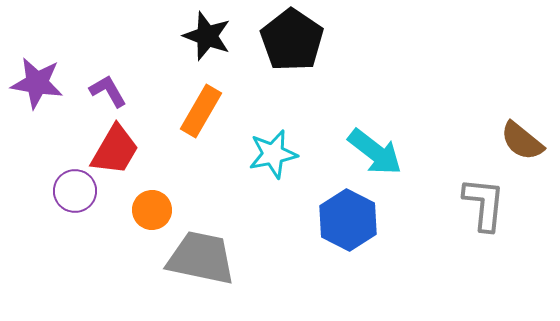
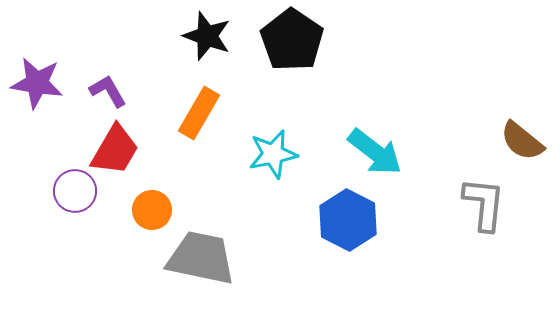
orange rectangle: moved 2 px left, 2 px down
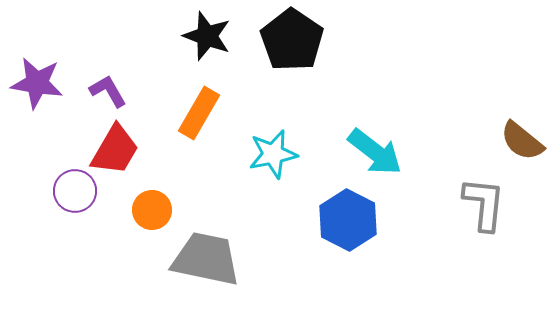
gray trapezoid: moved 5 px right, 1 px down
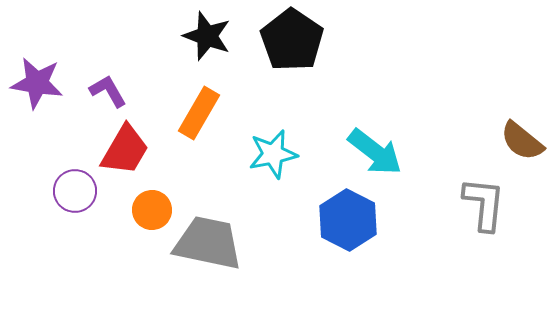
red trapezoid: moved 10 px right
gray trapezoid: moved 2 px right, 16 px up
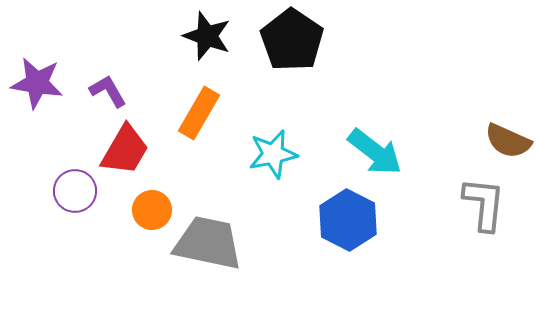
brown semicircle: moved 14 px left; rotated 15 degrees counterclockwise
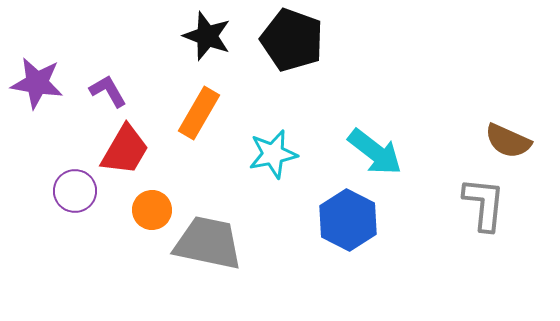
black pentagon: rotated 14 degrees counterclockwise
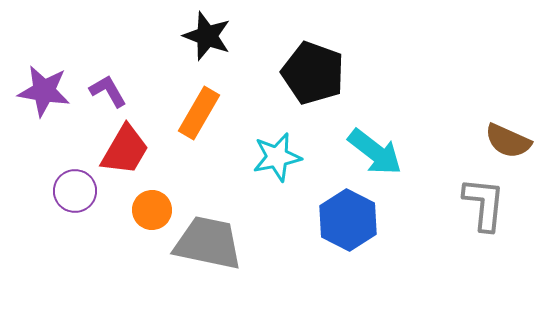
black pentagon: moved 21 px right, 33 px down
purple star: moved 7 px right, 8 px down
cyan star: moved 4 px right, 3 px down
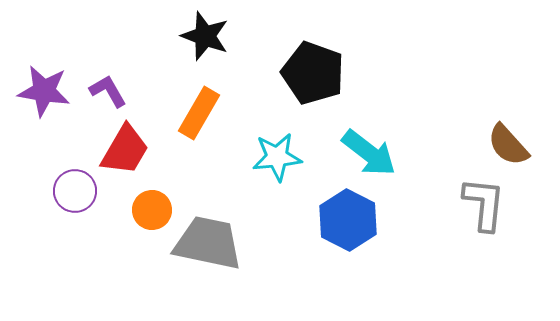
black star: moved 2 px left
brown semicircle: moved 4 px down; rotated 24 degrees clockwise
cyan arrow: moved 6 px left, 1 px down
cyan star: rotated 6 degrees clockwise
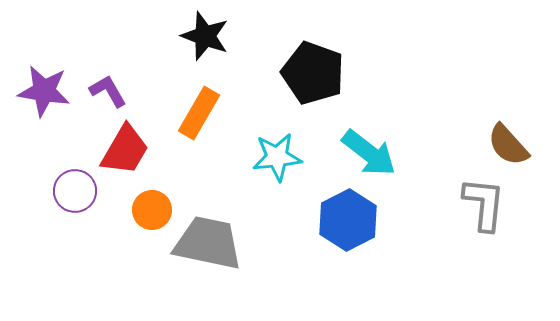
blue hexagon: rotated 6 degrees clockwise
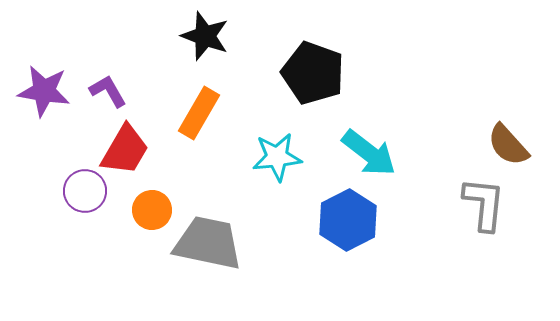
purple circle: moved 10 px right
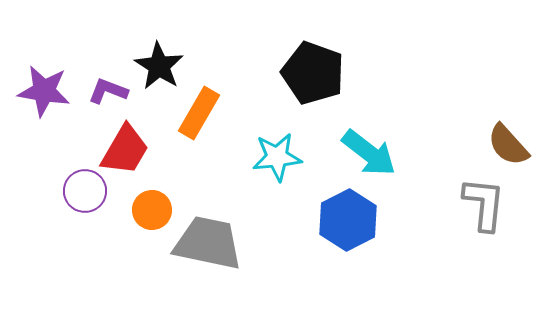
black star: moved 46 px left, 30 px down; rotated 12 degrees clockwise
purple L-shape: rotated 39 degrees counterclockwise
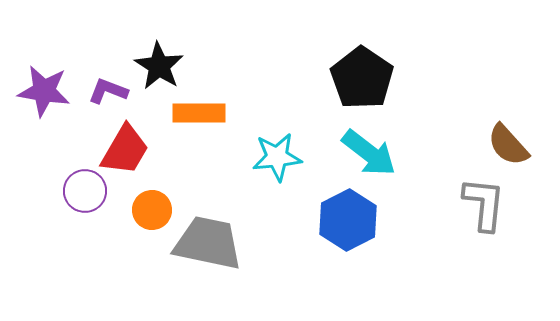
black pentagon: moved 49 px right, 5 px down; rotated 14 degrees clockwise
orange rectangle: rotated 60 degrees clockwise
